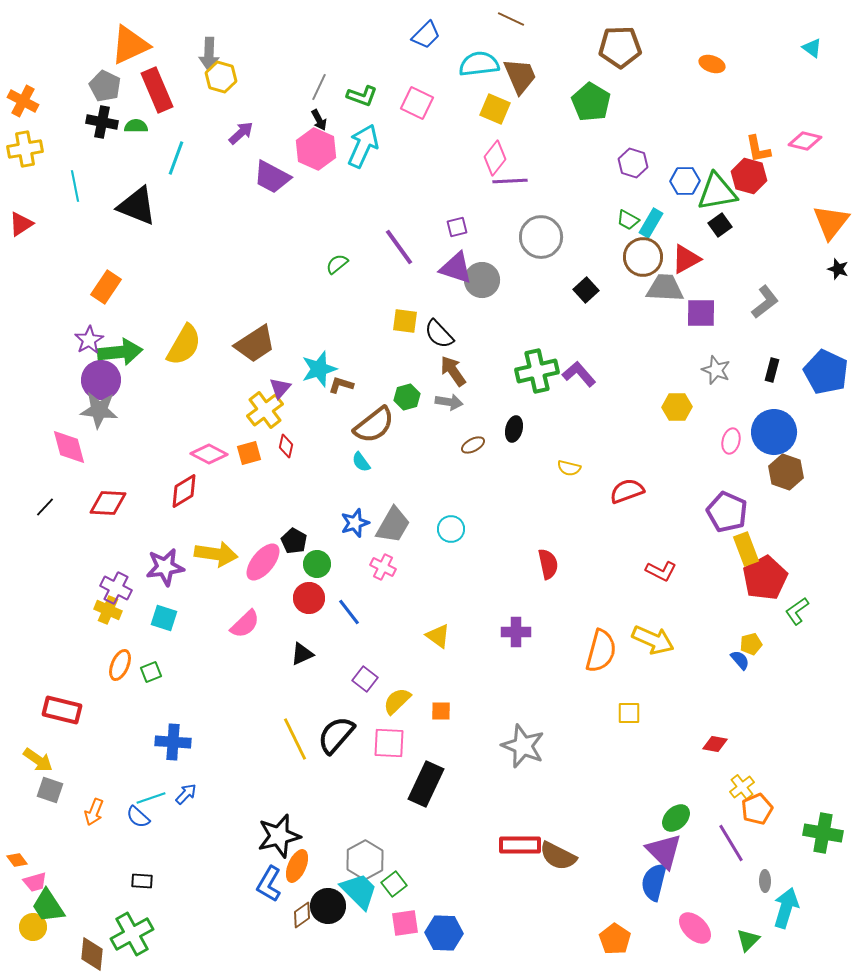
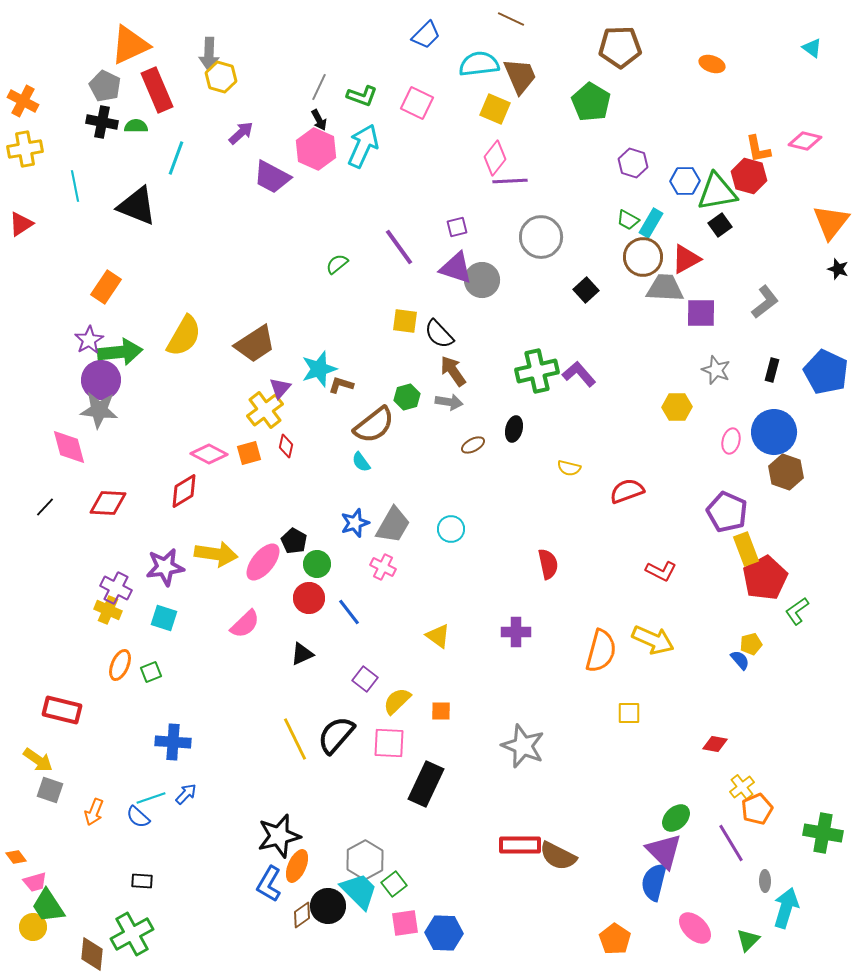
yellow semicircle at (184, 345): moved 9 px up
orange diamond at (17, 860): moved 1 px left, 3 px up
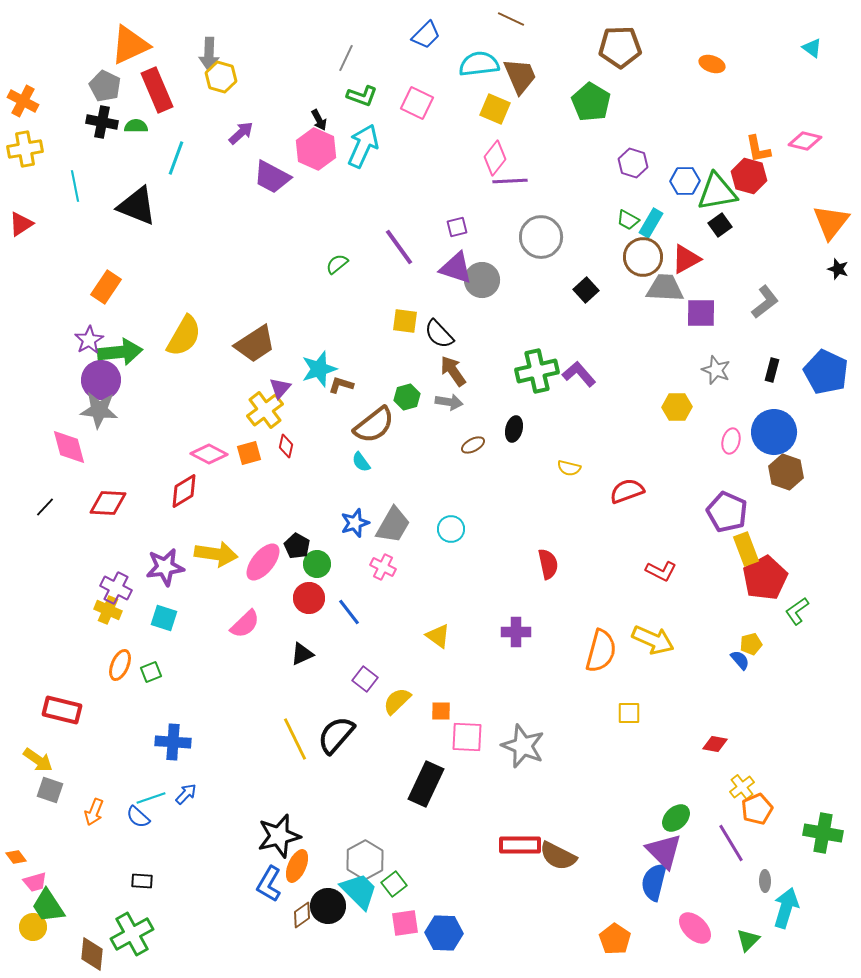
gray line at (319, 87): moved 27 px right, 29 px up
black pentagon at (294, 541): moved 3 px right, 5 px down
pink square at (389, 743): moved 78 px right, 6 px up
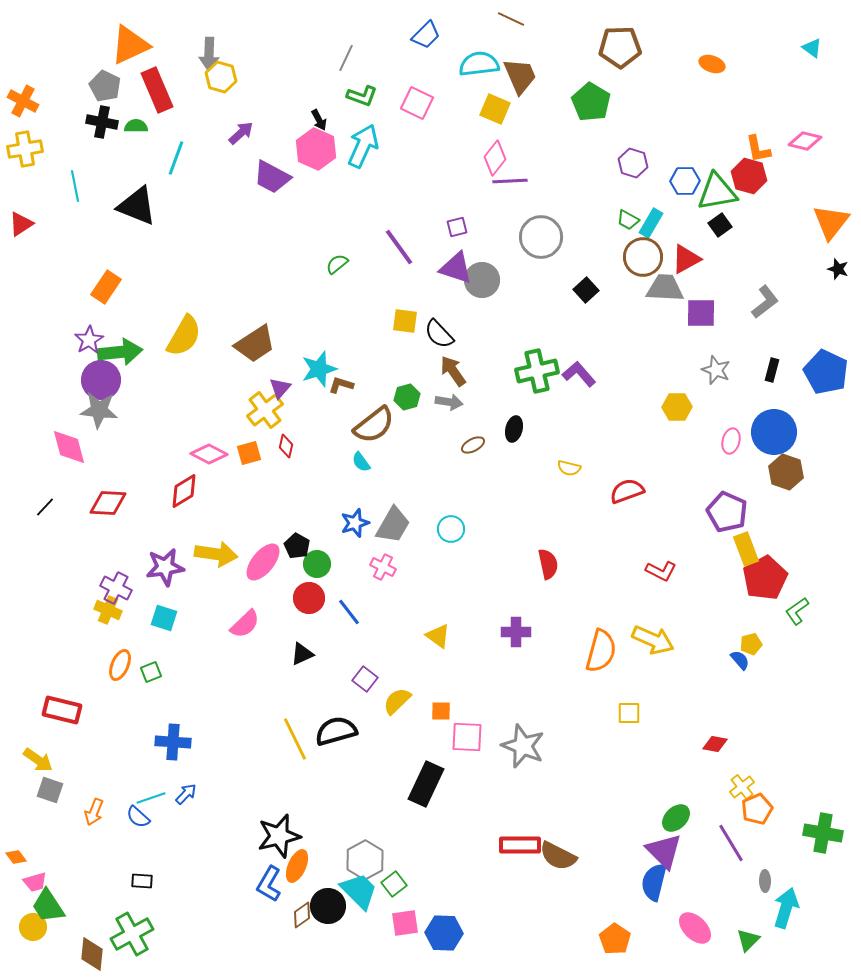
black semicircle at (336, 735): moved 4 px up; rotated 33 degrees clockwise
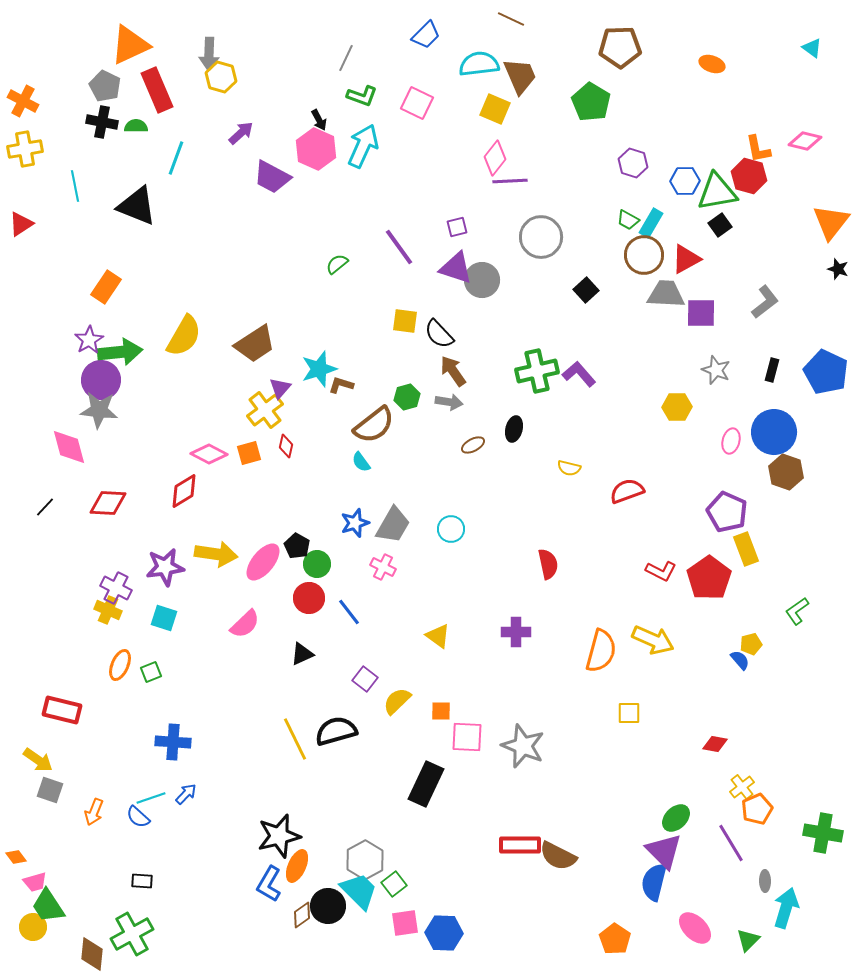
brown circle at (643, 257): moved 1 px right, 2 px up
gray trapezoid at (665, 288): moved 1 px right, 6 px down
red pentagon at (765, 578): moved 56 px left; rotated 6 degrees counterclockwise
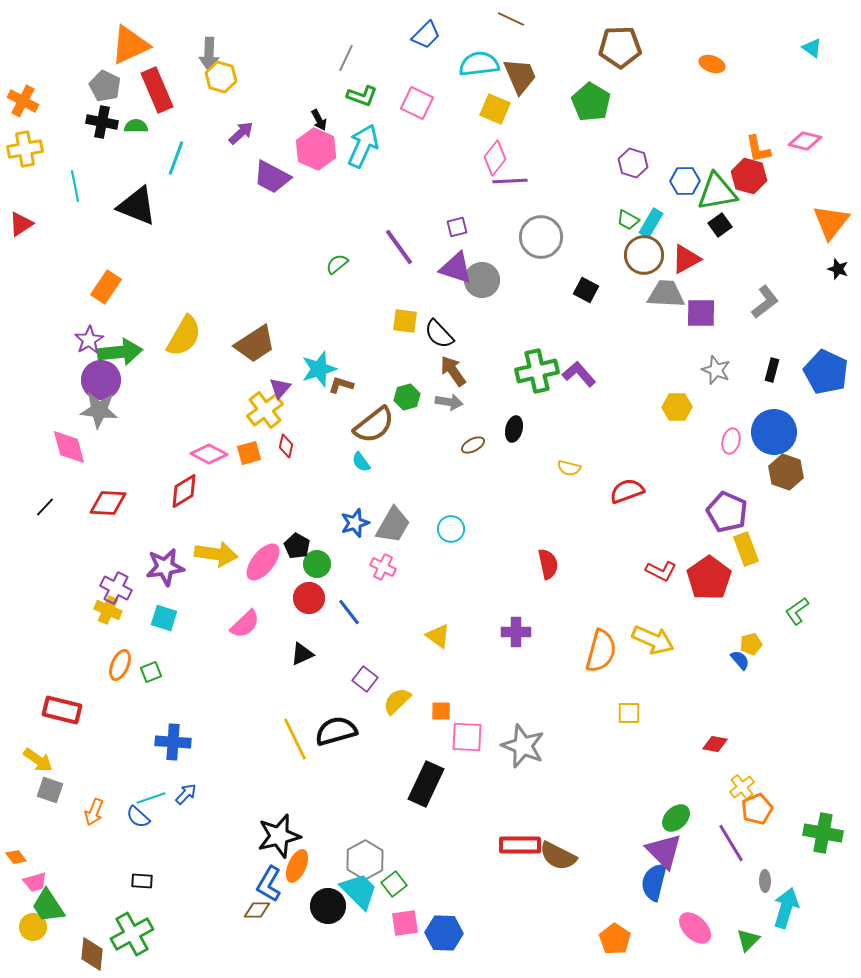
black square at (586, 290): rotated 20 degrees counterclockwise
brown diamond at (302, 915): moved 45 px left, 5 px up; rotated 36 degrees clockwise
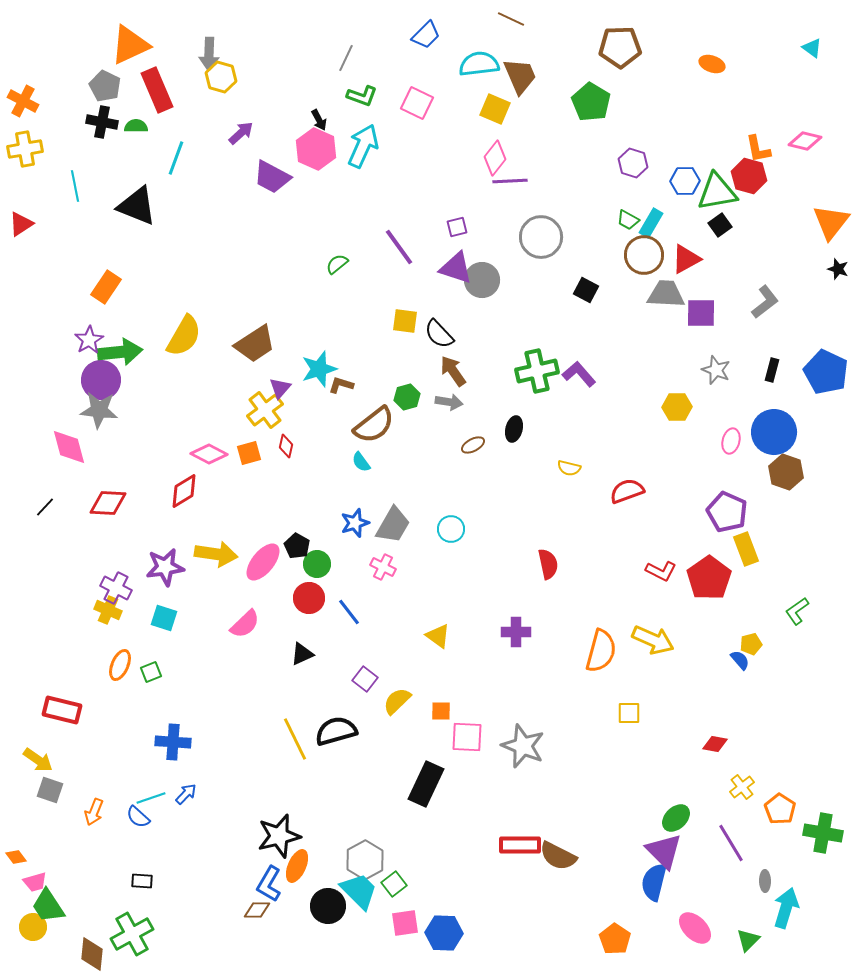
orange pentagon at (757, 809): moved 23 px right; rotated 16 degrees counterclockwise
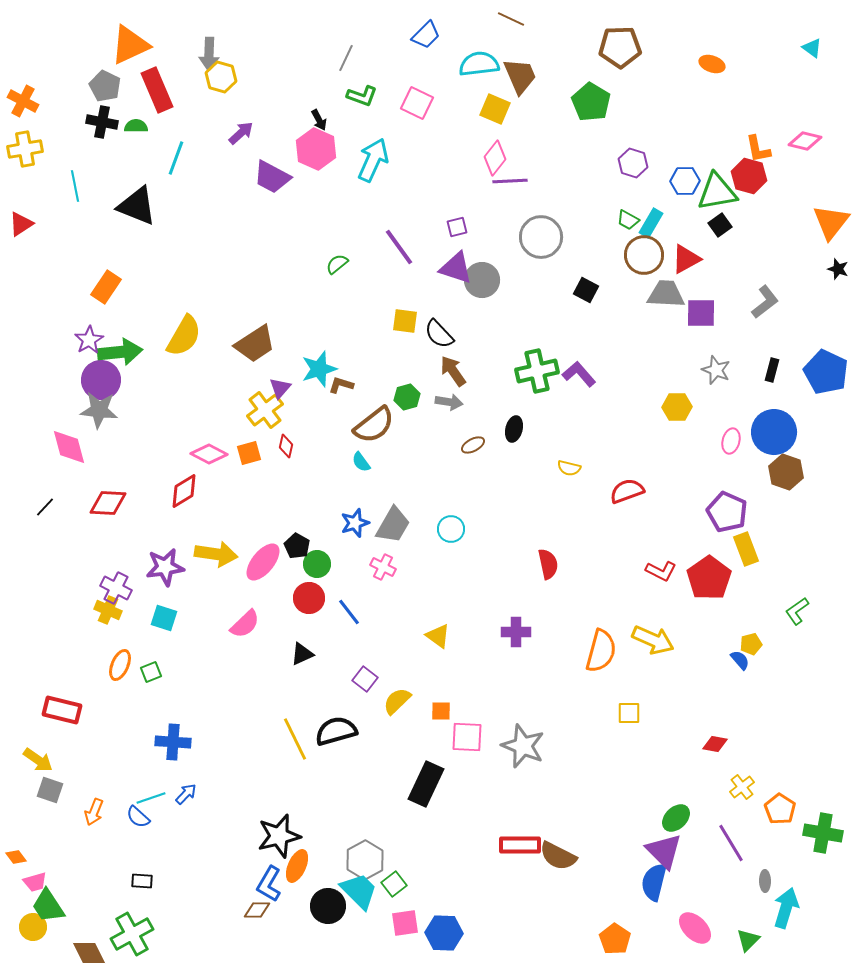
cyan arrow at (363, 146): moved 10 px right, 14 px down
brown diamond at (92, 954): moved 3 px left, 1 px up; rotated 32 degrees counterclockwise
